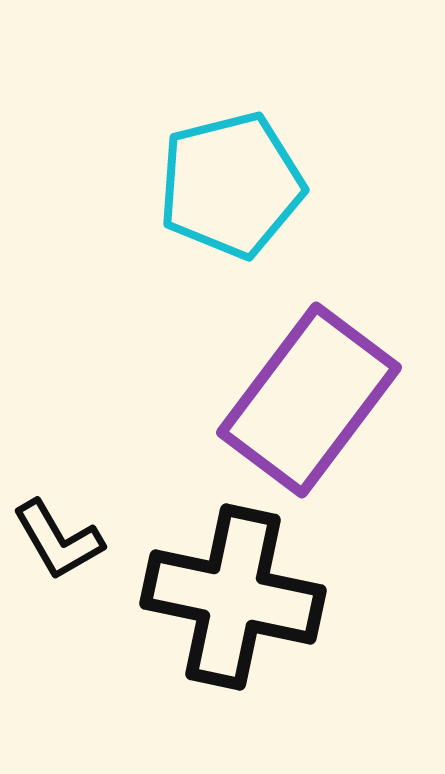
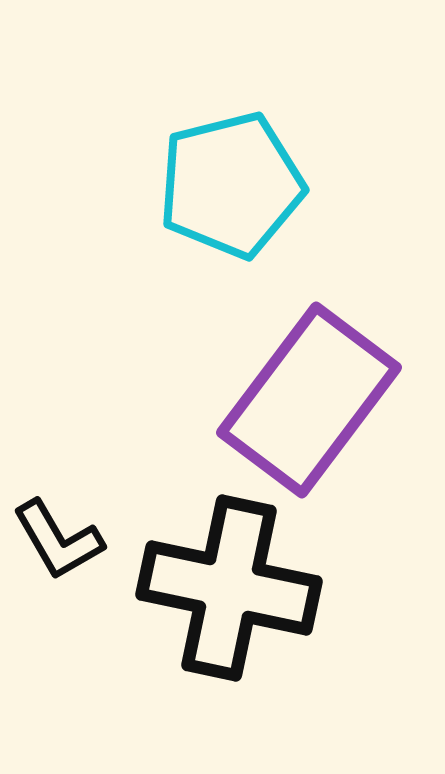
black cross: moved 4 px left, 9 px up
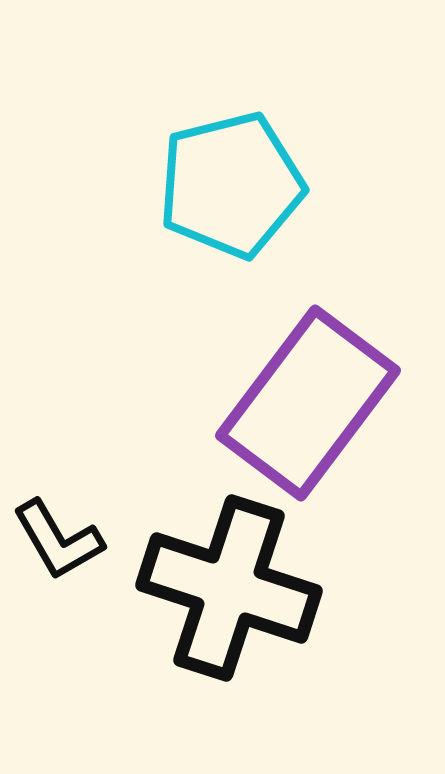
purple rectangle: moved 1 px left, 3 px down
black cross: rotated 6 degrees clockwise
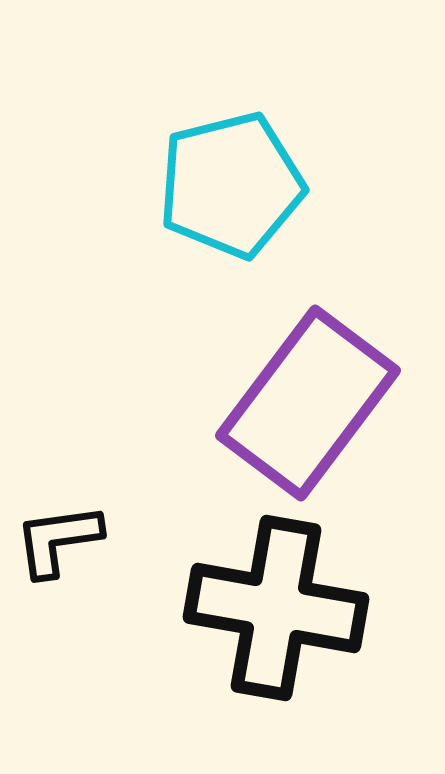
black L-shape: rotated 112 degrees clockwise
black cross: moved 47 px right, 20 px down; rotated 8 degrees counterclockwise
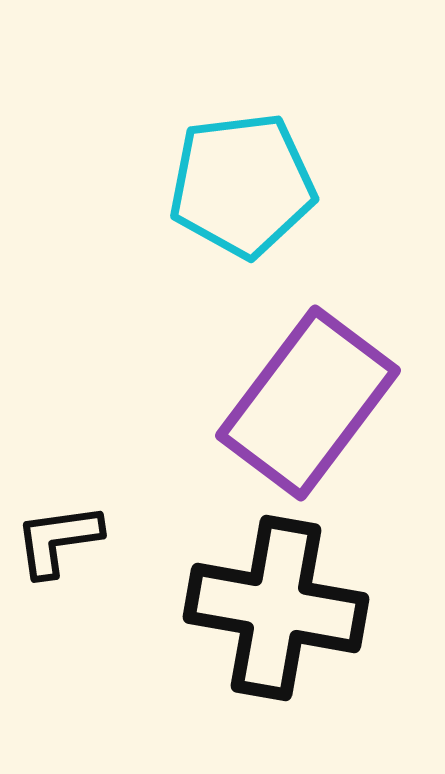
cyan pentagon: moved 11 px right; rotated 7 degrees clockwise
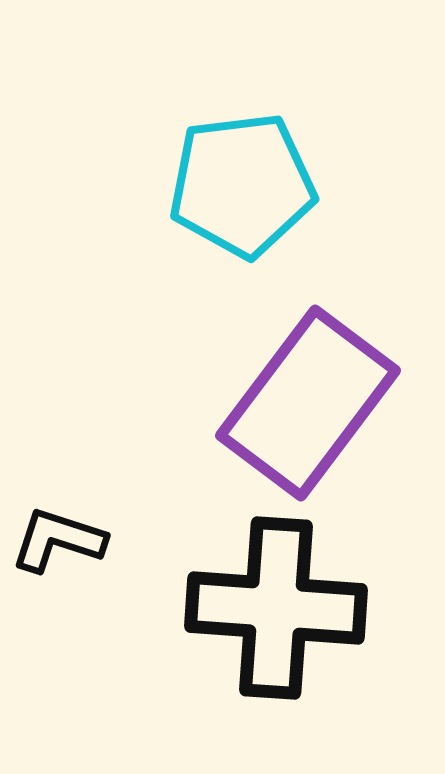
black L-shape: rotated 26 degrees clockwise
black cross: rotated 6 degrees counterclockwise
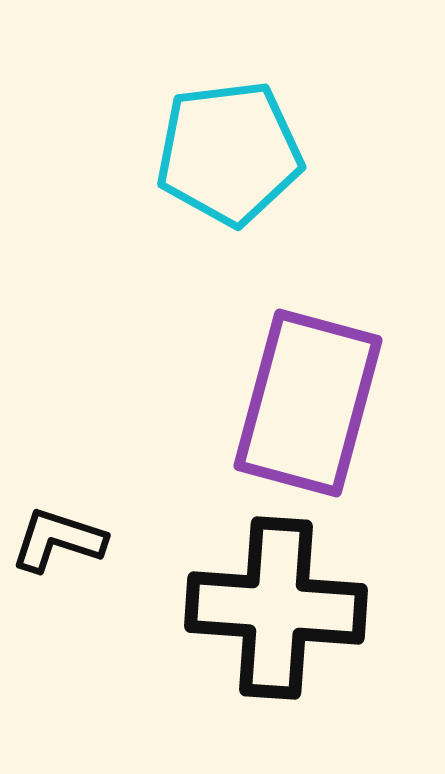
cyan pentagon: moved 13 px left, 32 px up
purple rectangle: rotated 22 degrees counterclockwise
